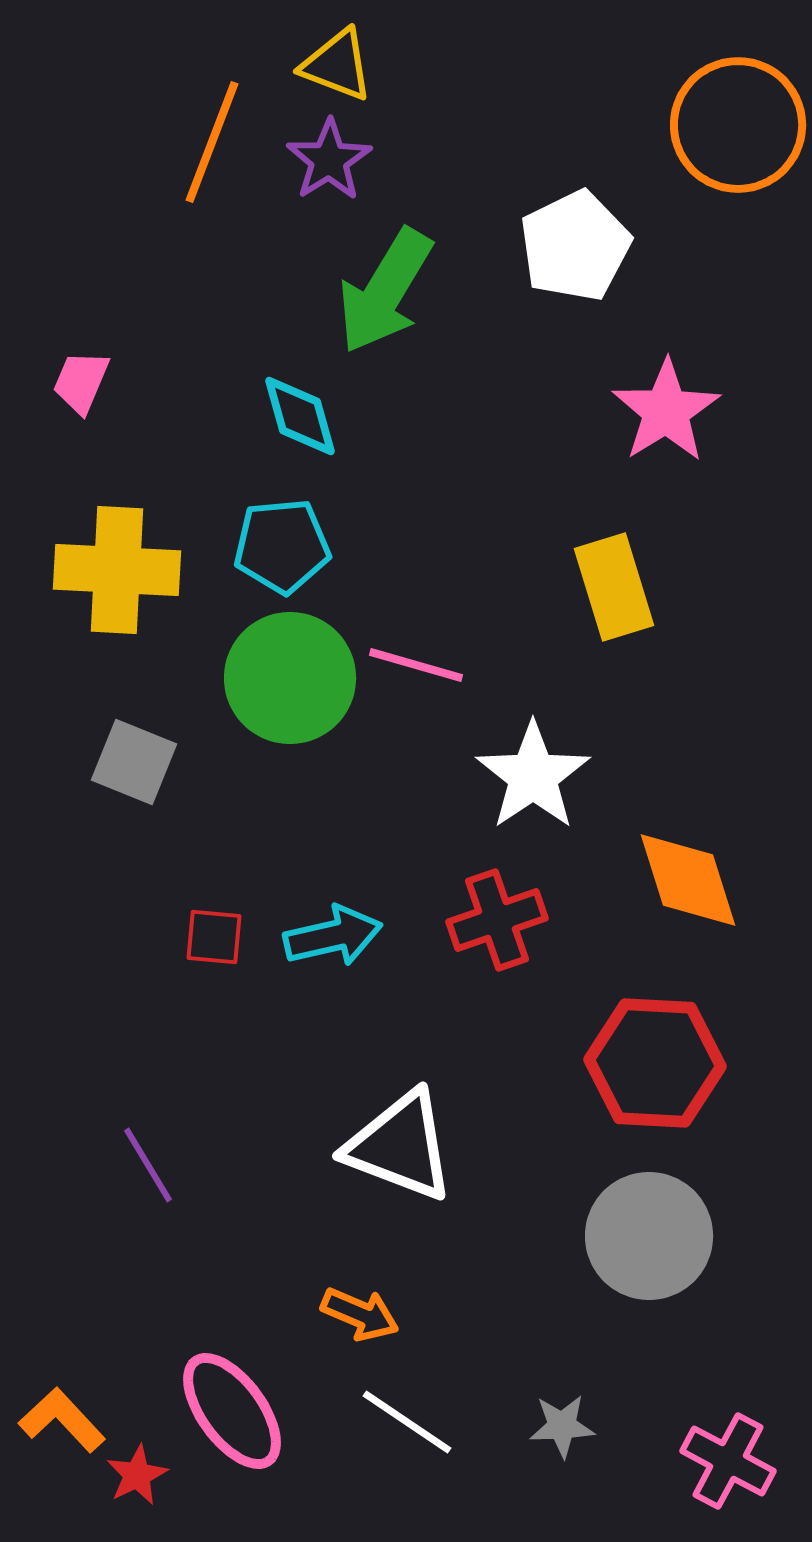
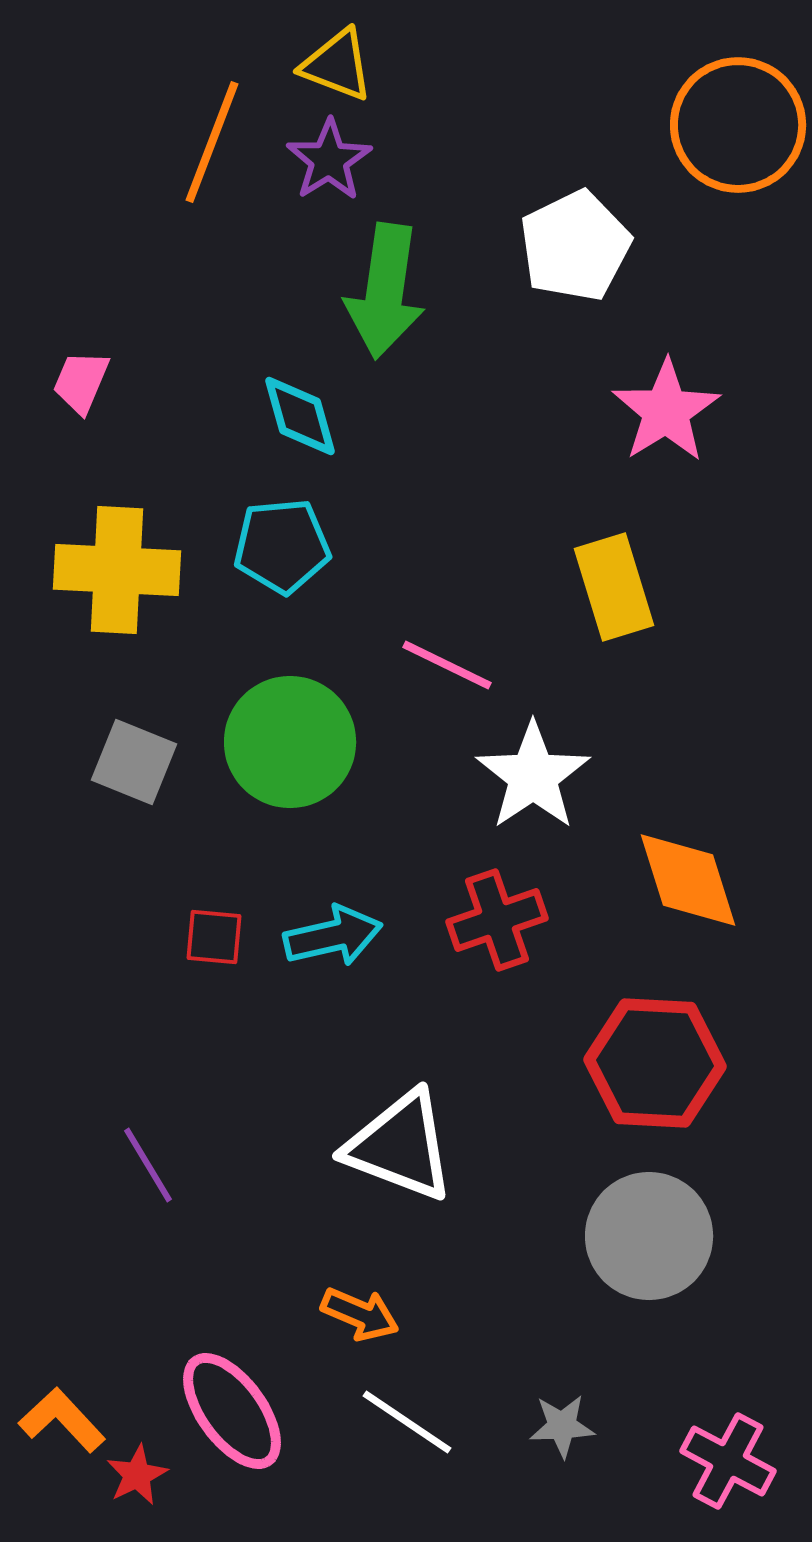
green arrow: rotated 23 degrees counterclockwise
pink line: moved 31 px right; rotated 10 degrees clockwise
green circle: moved 64 px down
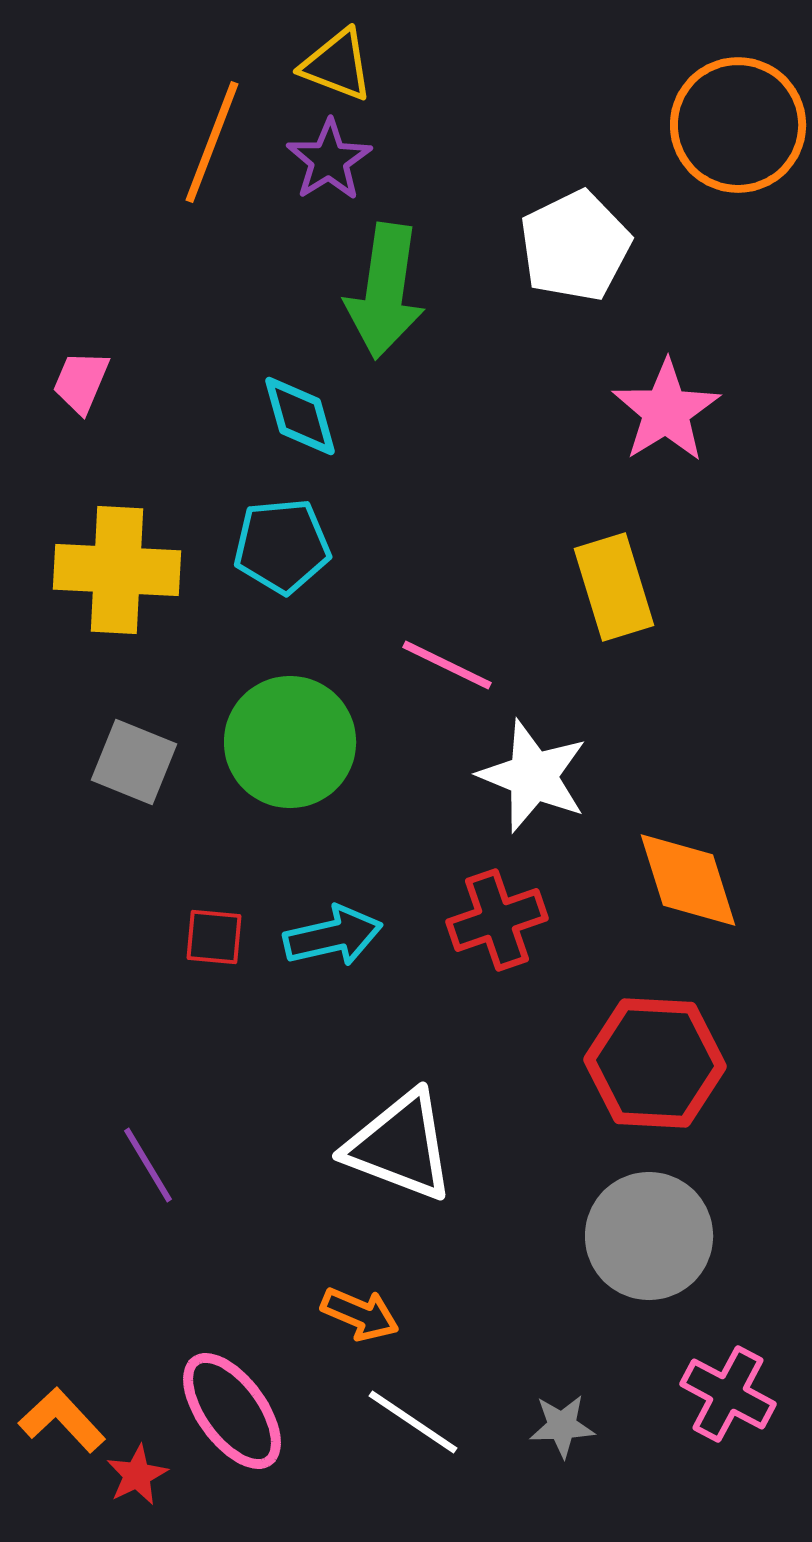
white star: rotated 16 degrees counterclockwise
white line: moved 6 px right
pink cross: moved 67 px up
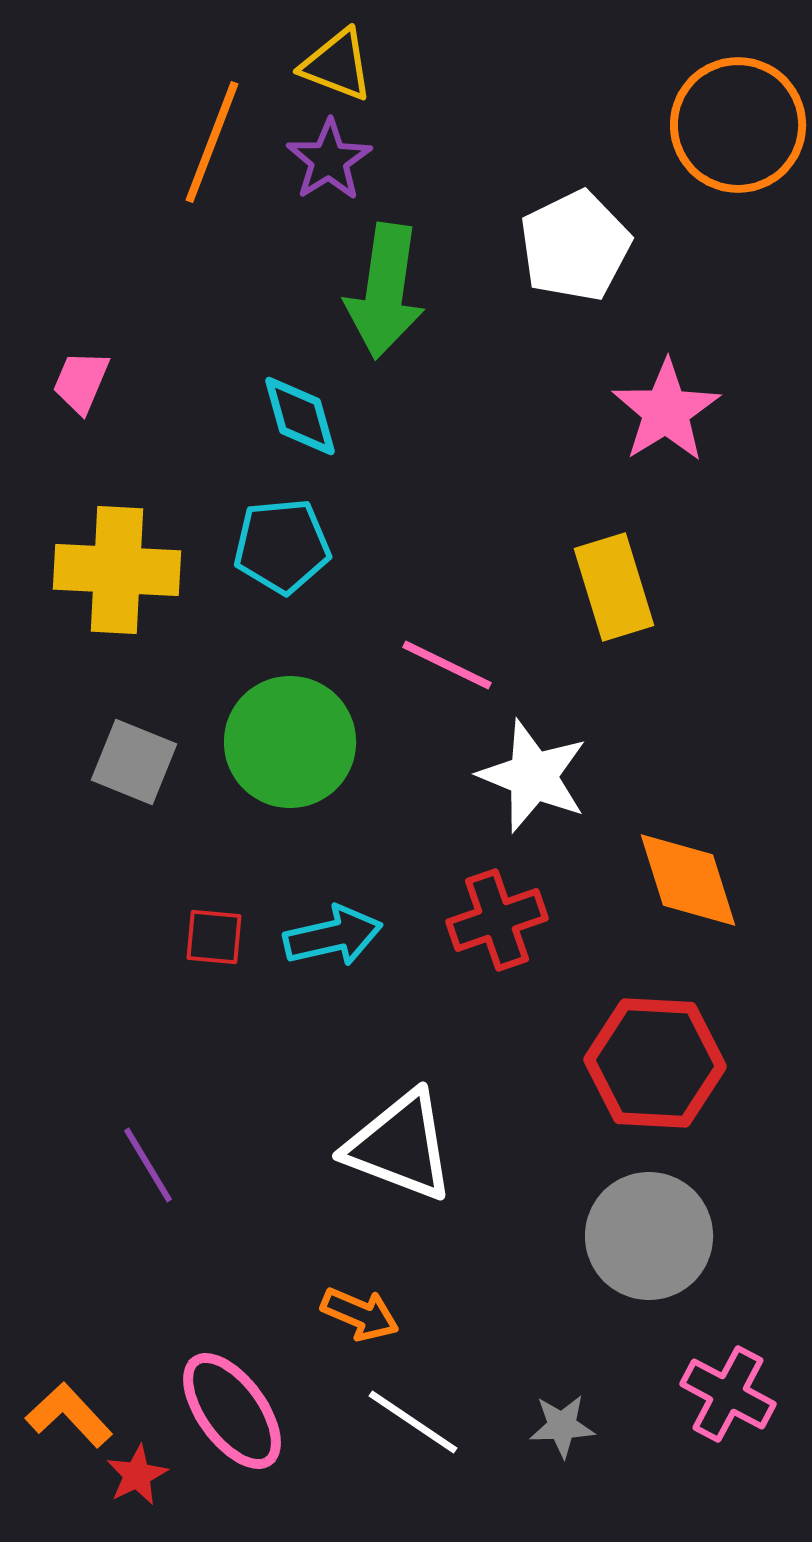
orange L-shape: moved 7 px right, 5 px up
